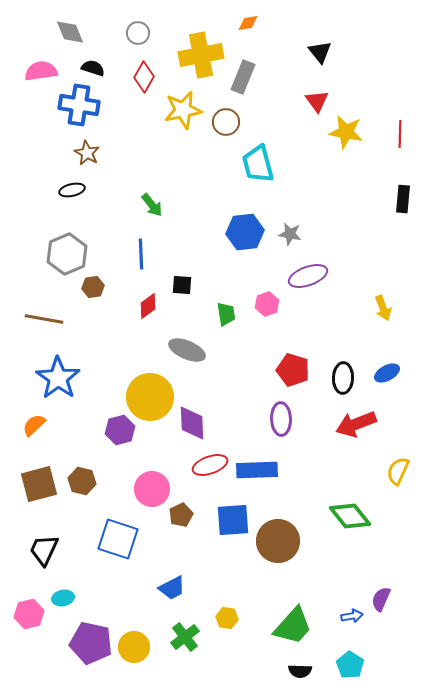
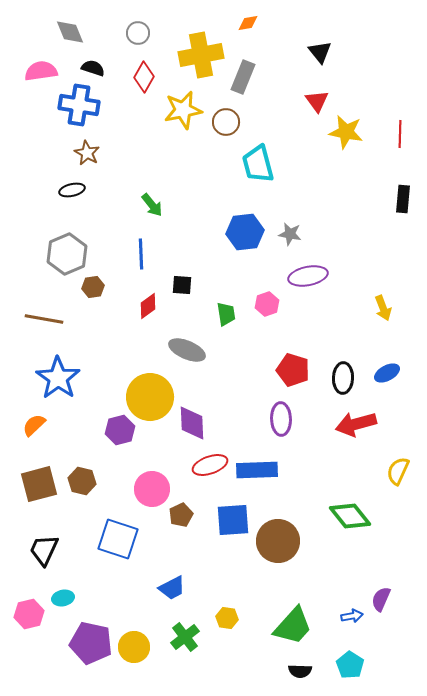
purple ellipse at (308, 276): rotated 9 degrees clockwise
red arrow at (356, 424): rotated 6 degrees clockwise
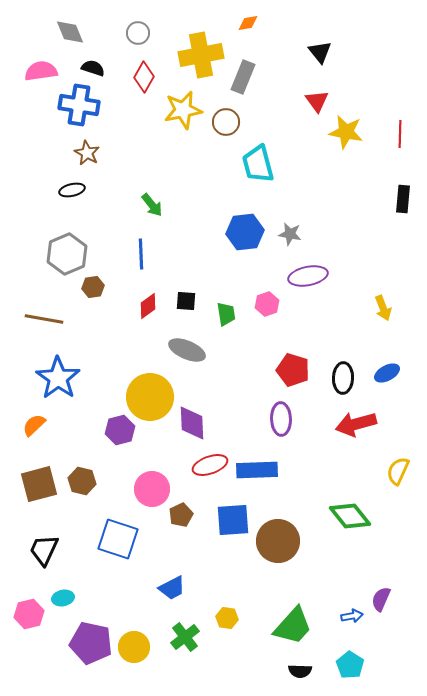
black square at (182, 285): moved 4 px right, 16 px down
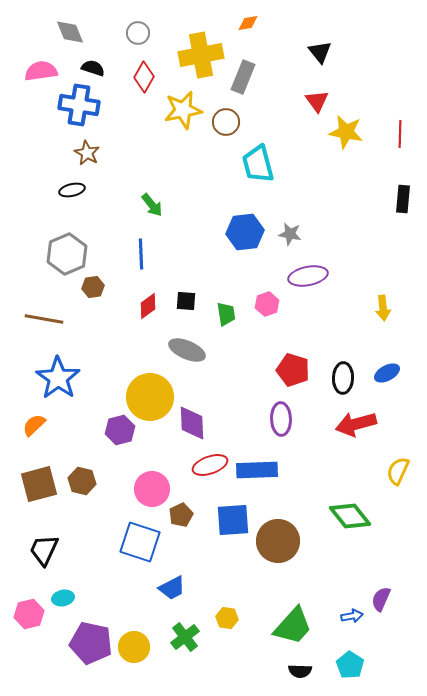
yellow arrow at (383, 308): rotated 15 degrees clockwise
blue square at (118, 539): moved 22 px right, 3 px down
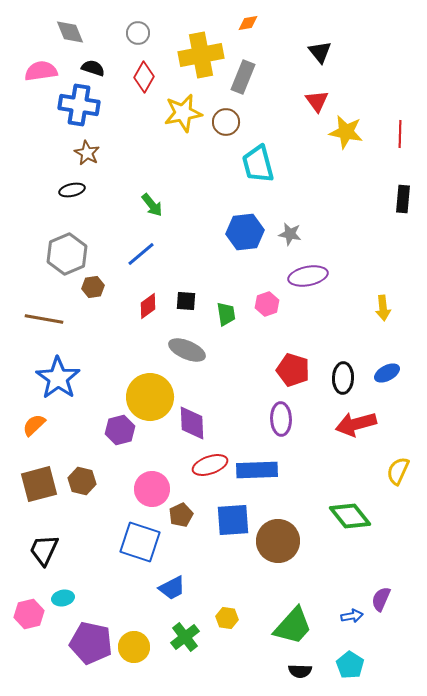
yellow star at (183, 110): moved 3 px down
blue line at (141, 254): rotated 52 degrees clockwise
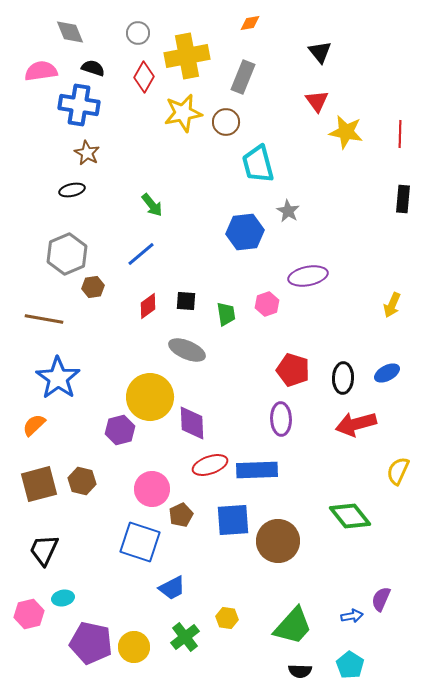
orange diamond at (248, 23): moved 2 px right
yellow cross at (201, 55): moved 14 px left, 1 px down
gray star at (290, 234): moved 2 px left, 23 px up; rotated 20 degrees clockwise
yellow arrow at (383, 308): moved 9 px right, 3 px up; rotated 30 degrees clockwise
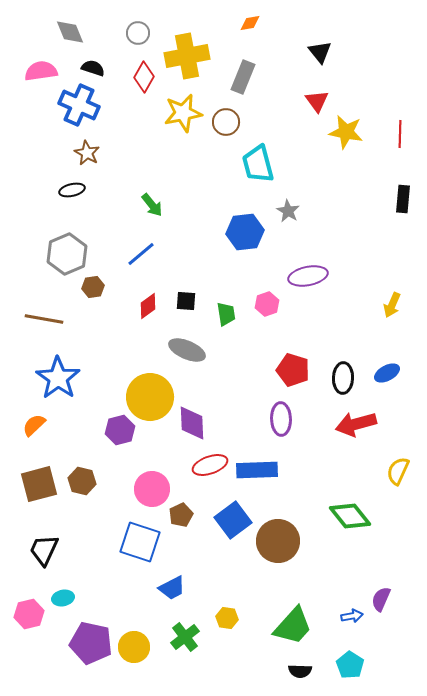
blue cross at (79, 105): rotated 15 degrees clockwise
blue square at (233, 520): rotated 33 degrees counterclockwise
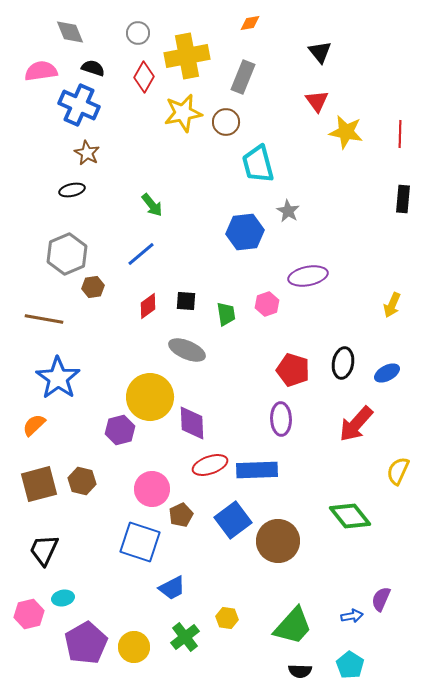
black ellipse at (343, 378): moved 15 px up; rotated 8 degrees clockwise
red arrow at (356, 424): rotated 33 degrees counterclockwise
purple pentagon at (91, 643): moved 5 px left; rotated 30 degrees clockwise
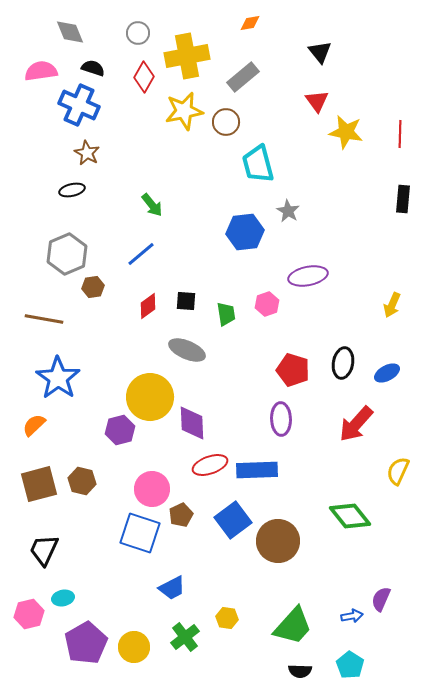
gray rectangle at (243, 77): rotated 28 degrees clockwise
yellow star at (183, 113): moved 1 px right, 2 px up
blue square at (140, 542): moved 9 px up
